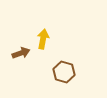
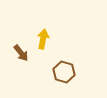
brown arrow: rotated 72 degrees clockwise
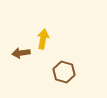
brown arrow: rotated 120 degrees clockwise
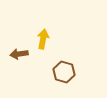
brown arrow: moved 2 px left, 1 px down
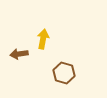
brown hexagon: moved 1 px down
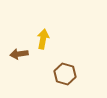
brown hexagon: moved 1 px right, 1 px down
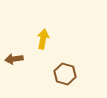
brown arrow: moved 5 px left, 5 px down
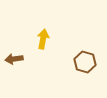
brown hexagon: moved 20 px right, 12 px up
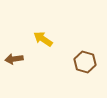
yellow arrow: rotated 66 degrees counterclockwise
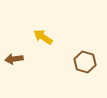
yellow arrow: moved 2 px up
